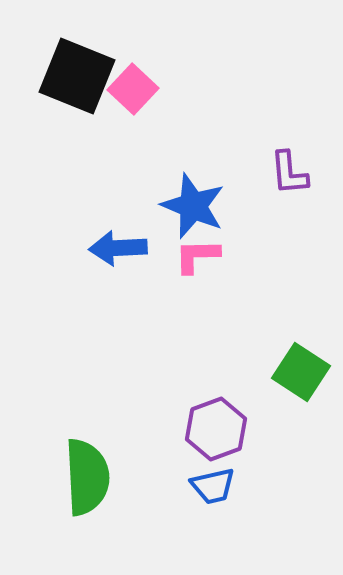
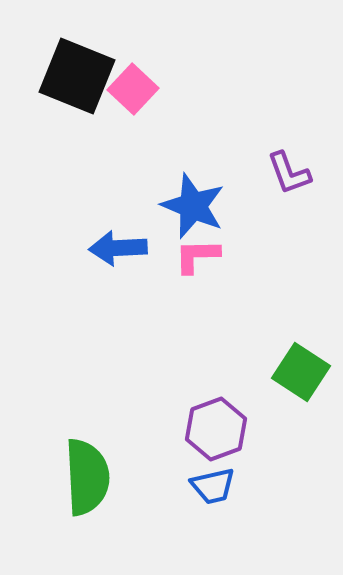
purple L-shape: rotated 15 degrees counterclockwise
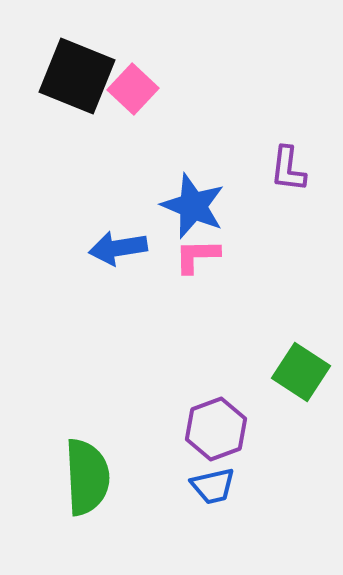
purple L-shape: moved 1 px left, 4 px up; rotated 27 degrees clockwise
blue arrow: rotated 6 degrees counterclockwise
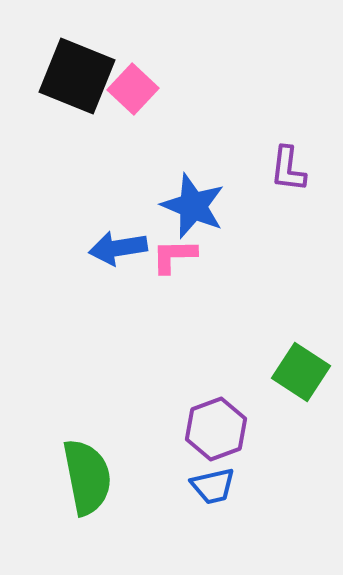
pink L-shape: moved 23 px left
green semicircle: rotated 8 degrees counterclockwise
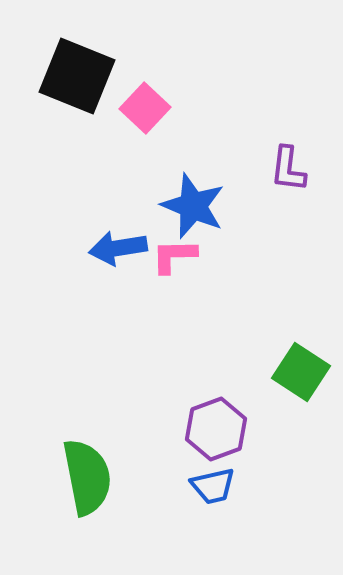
pink square: moved 12 px right, 19 px down
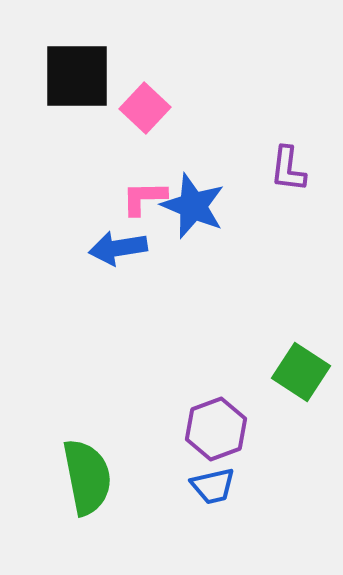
black square: rotated 22 degrees counterclockwise
pink L-shape: moved 30 px left, 58 px up
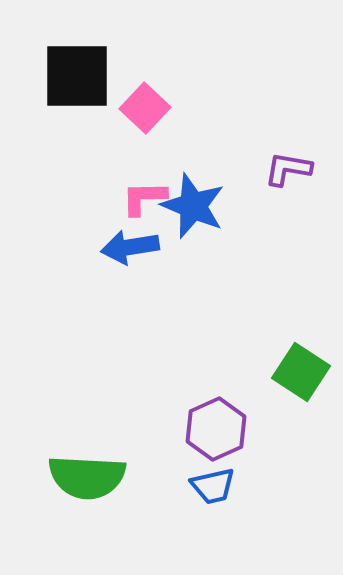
purple L-shape: rotated 93 degrees clockwise
blue arrow: moved 12 px right, 1 px up
purple hexagon: rotated 4 degrees counterclockwise
green semicircle: rotated 104 degrees clockwise
